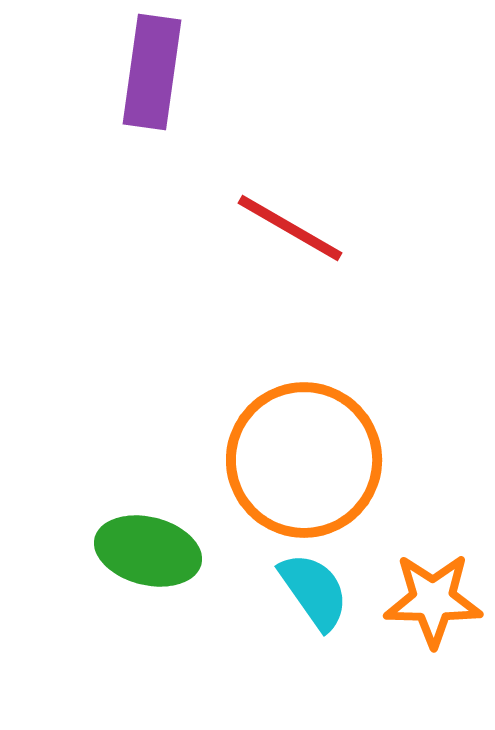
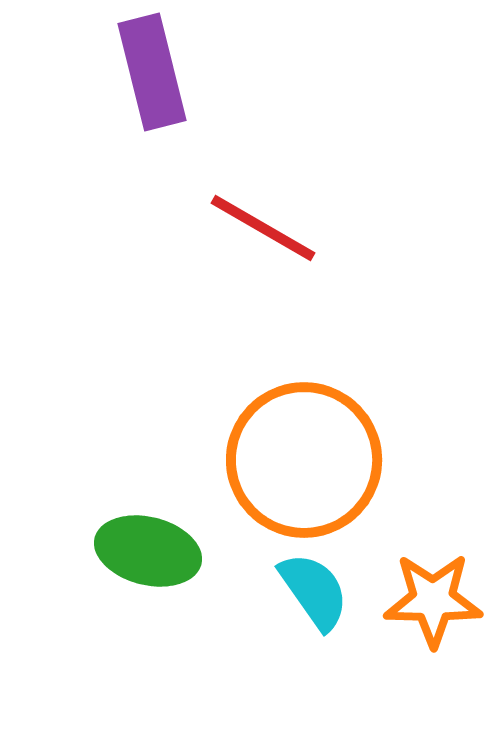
purple rectangle: rotated 22 degrees counterclockwise
red line: moved 27 px left
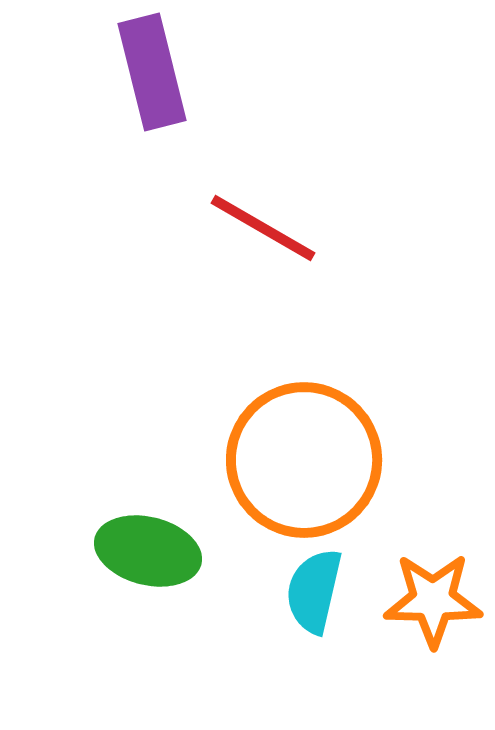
cyan semicircle: rotated 132 degrees counterclockwise
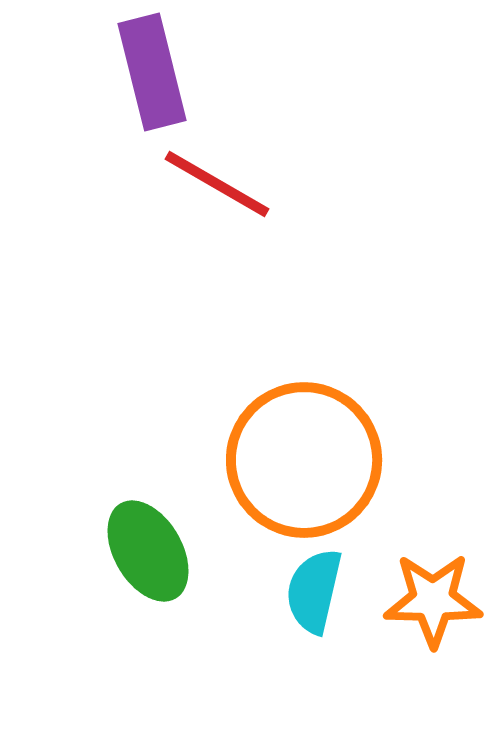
red line: moved 46 px left, 44 px up
green ellipse: rotated 46 degrees clockwise
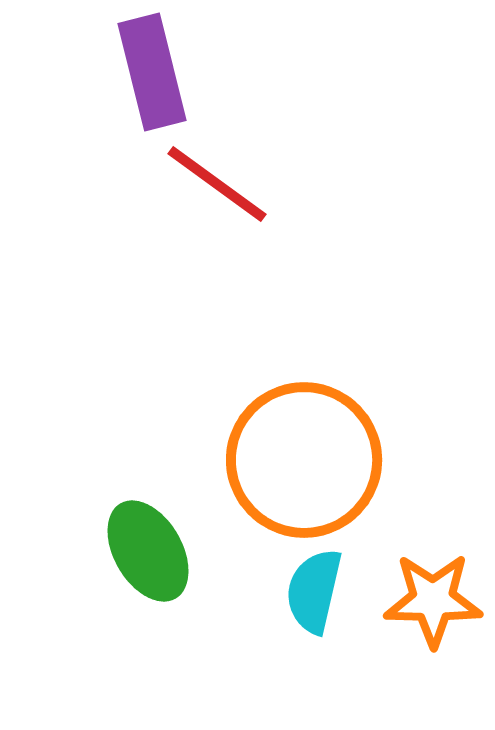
red line: rotated 6 degrees clockwise
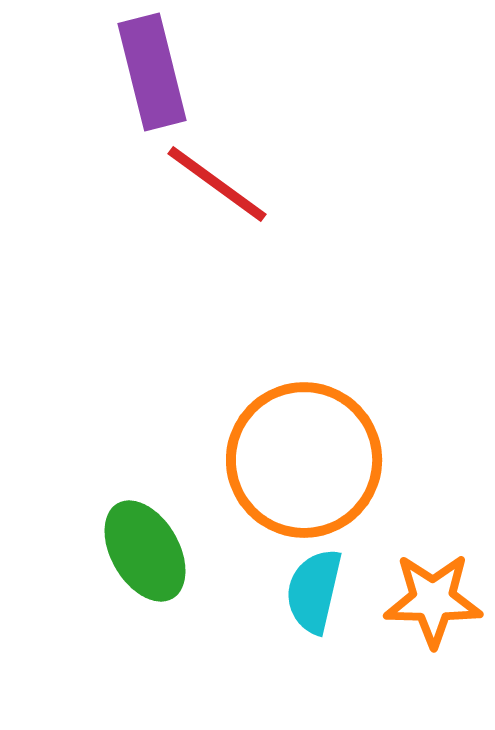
green ellipse: moved 3 px left
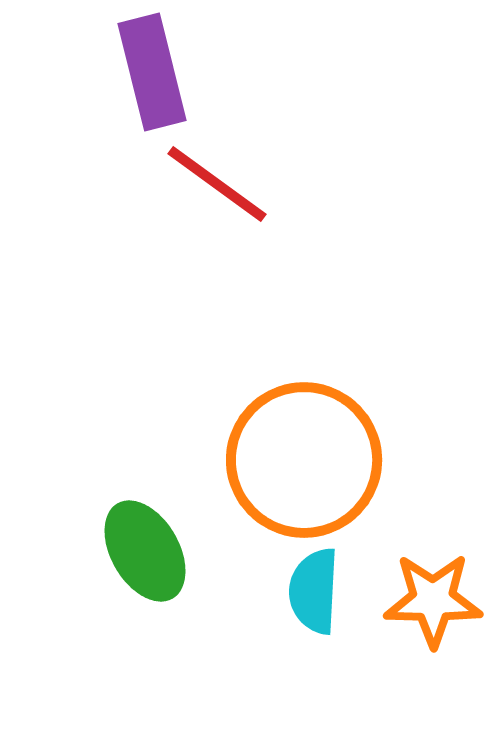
cyan semicircle: rotated 10 degrees counterclockwise
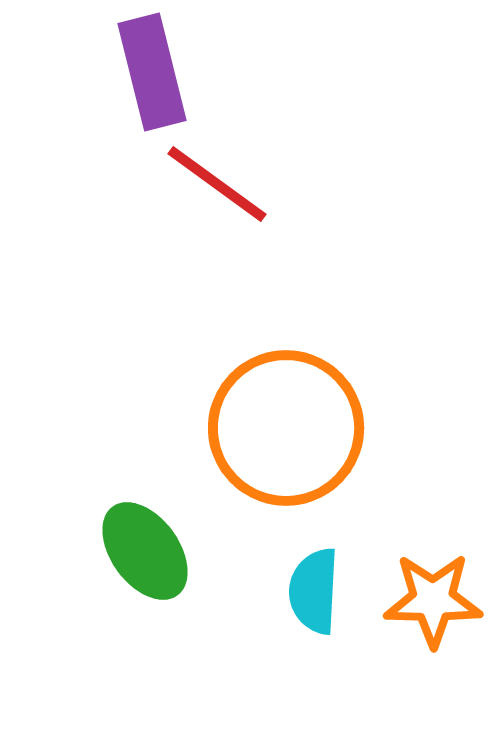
orange circle: moved 18 px left, 32 px up
green ellipse: rotated 6 degrees counterclockwise
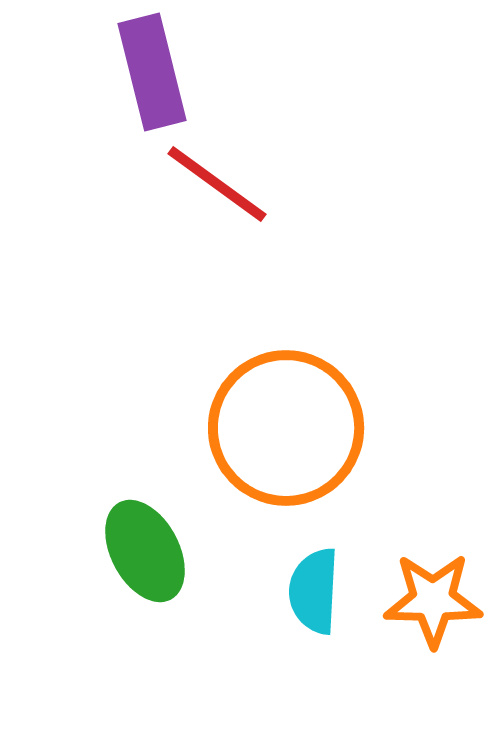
green ellipse: rotated 8 degrees clockwise
